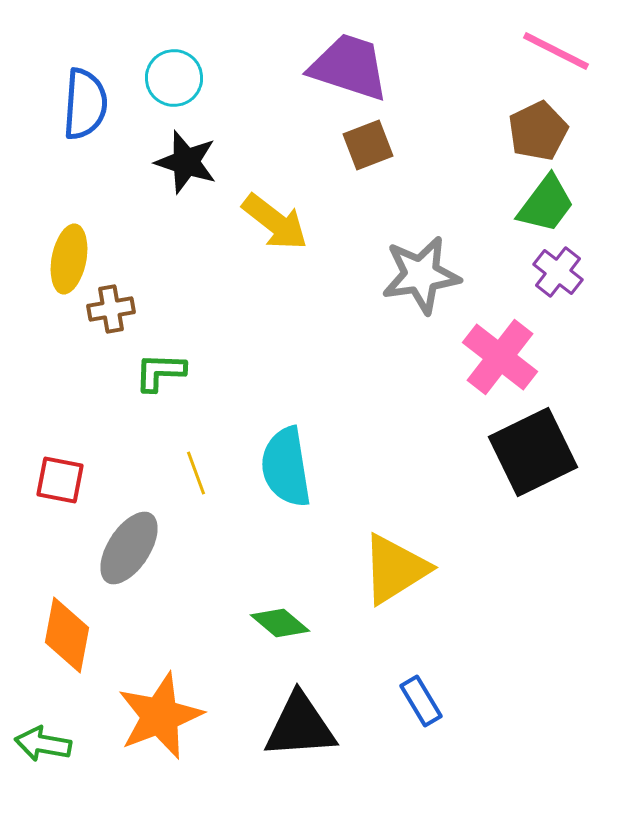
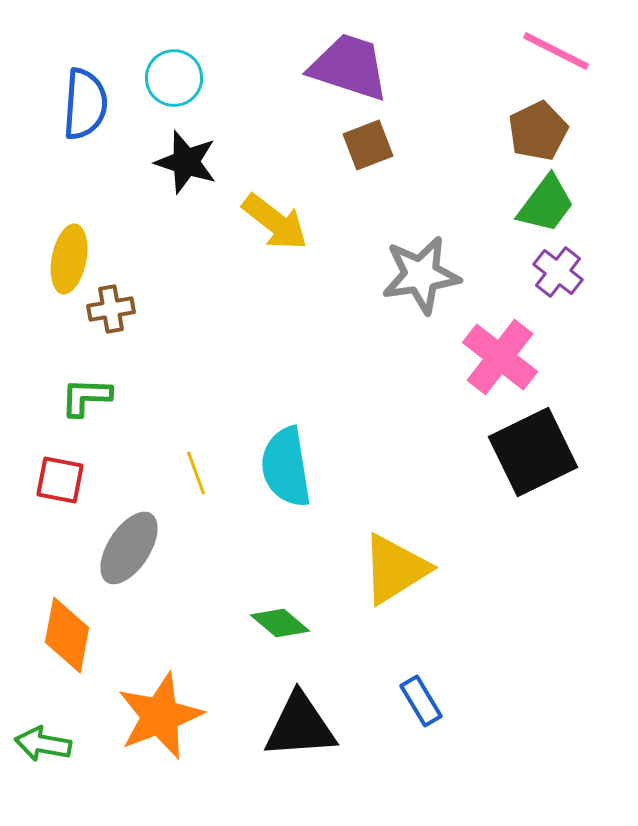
green L-shape: moved 74 px left, 25 px down
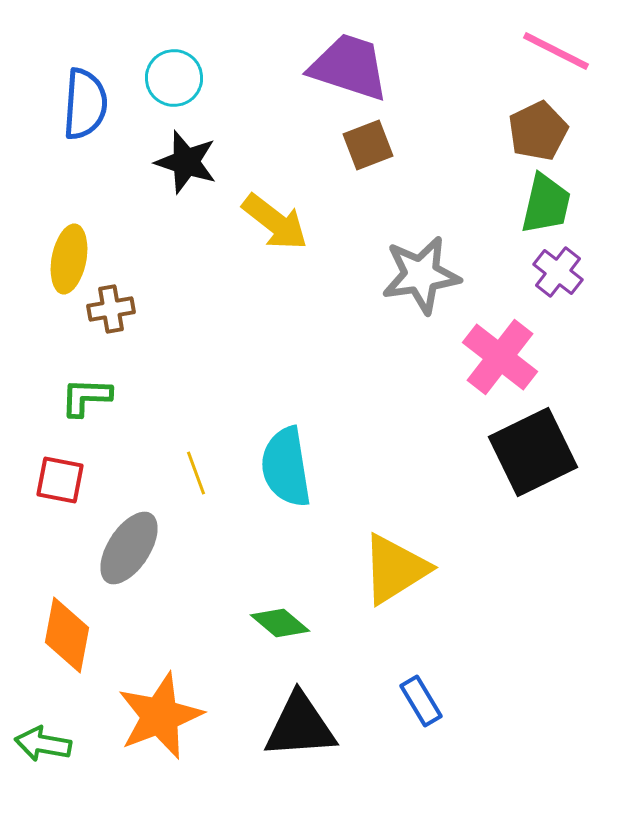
green trapezoid: rotated 24 degrees counterclockwise
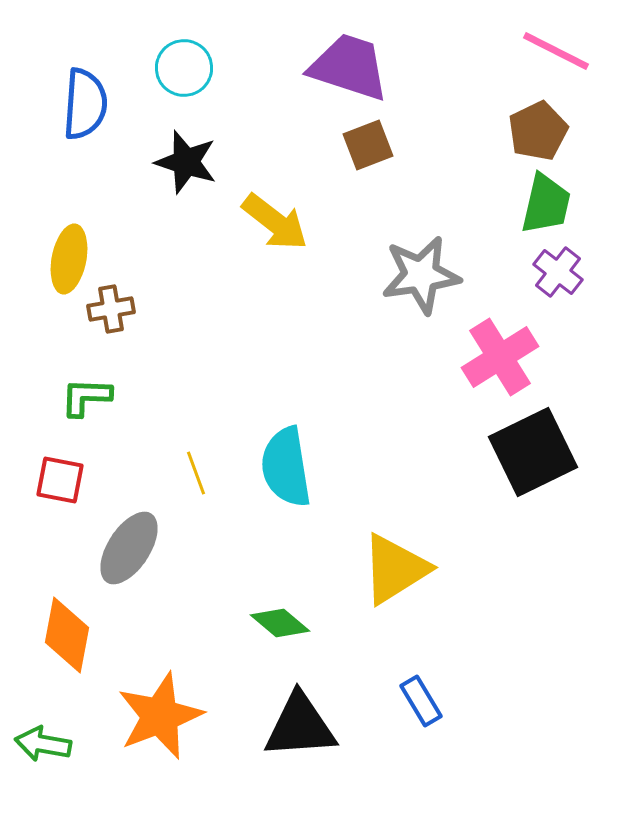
cyan circle: moved 10 px right, 10 px up
pink cross: rotated 20 degrees clockwise
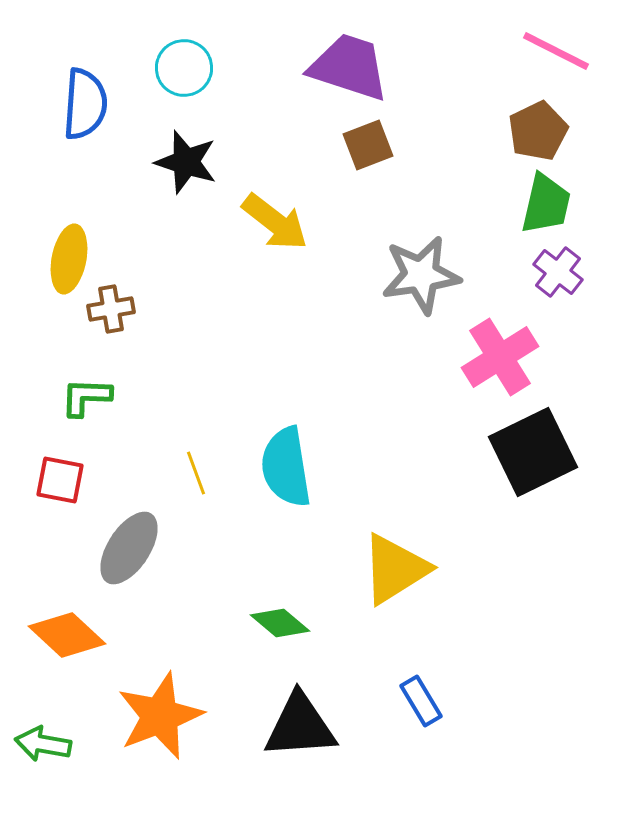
orange diamond: rotated 58 degrees counterclockwise
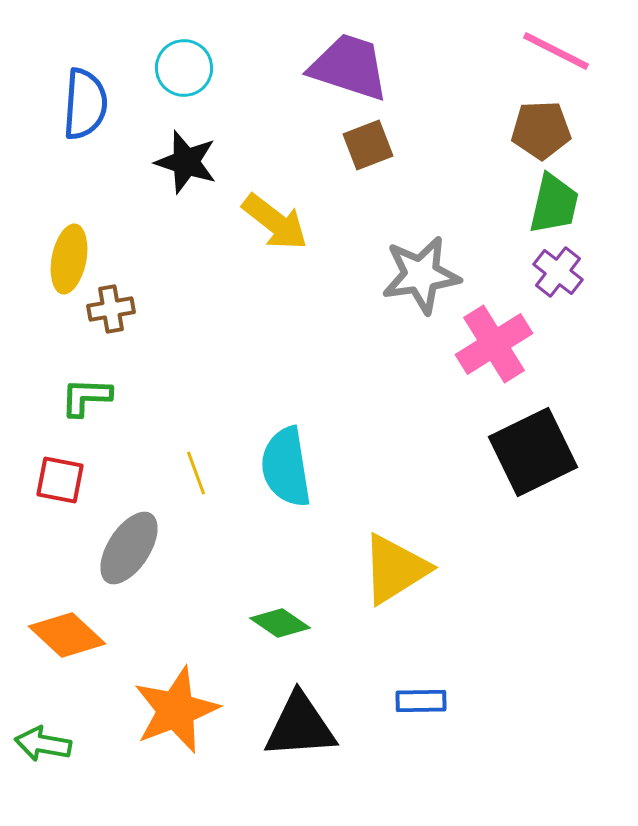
brown pentagon: moved 3 px right, 1 px up; rotated 24 degrees clockwise
green trapezoid: moved 8 px right
pink cross: moved 6 px left, 13 px up
green diamond: rotated 6 degrees counterclockwise
blue rectangle: rotated 60 degrees counterclockwise
orange star: moved 16 px right, 6 px up
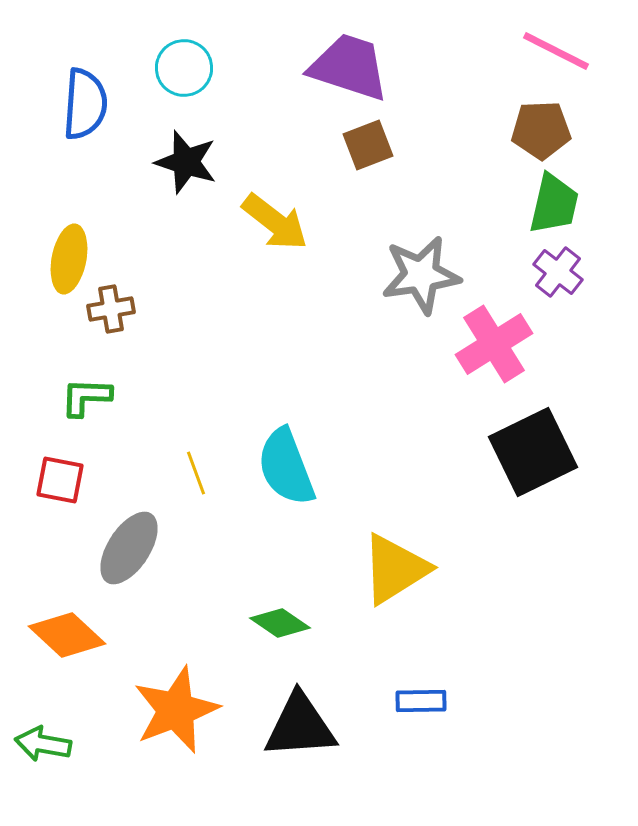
cyan semicircle: rotated 12 degrees counterclockwise
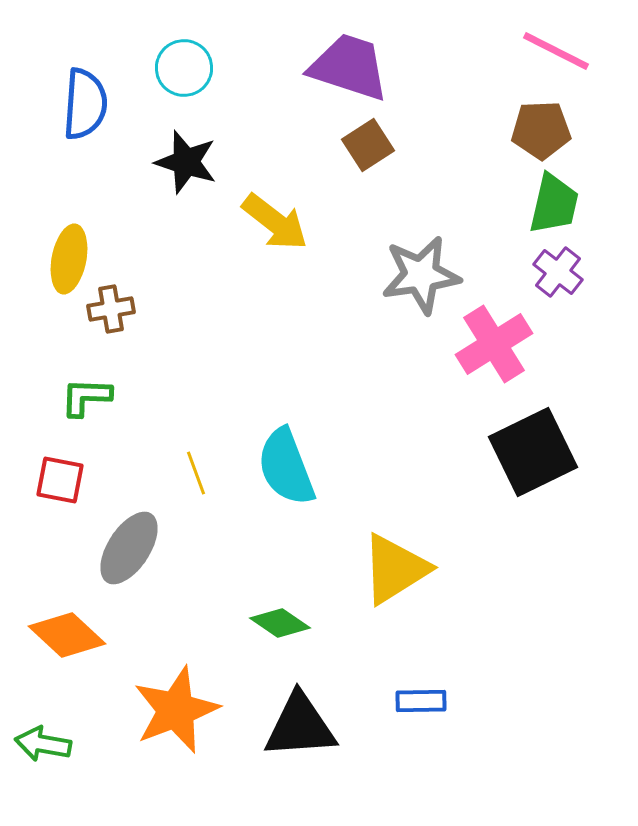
brown square: rotated 12 degrees counterclockwise
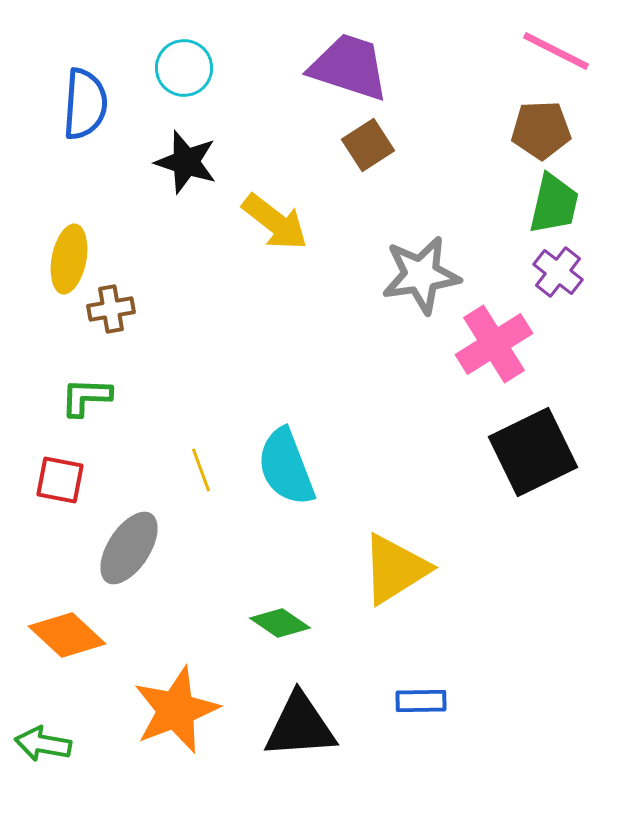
yellow line: moved 5 px right, 3 px up
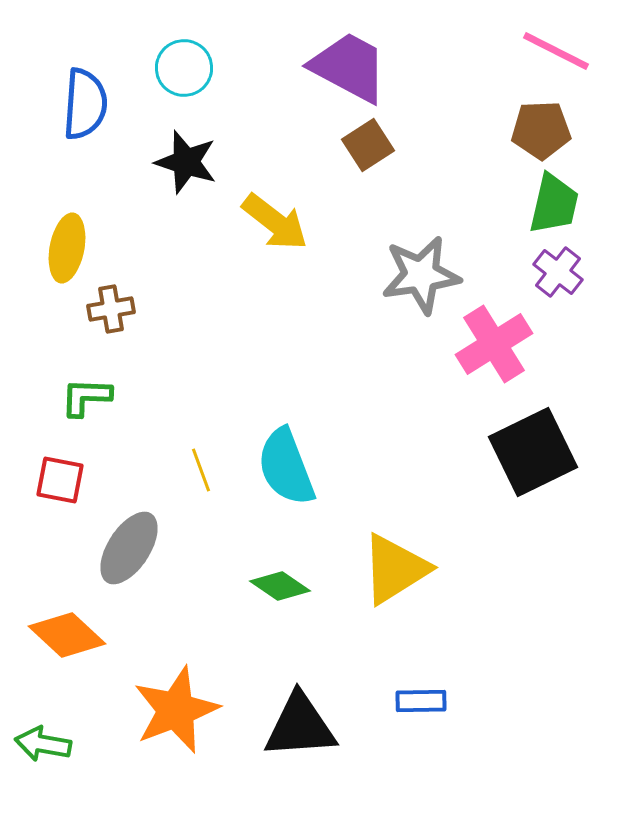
purple trapezoid: rotated 10 degrees clockwise
yellow ellipse: moved 2 px left, 11 px up
green diamond: moved 37 px up
